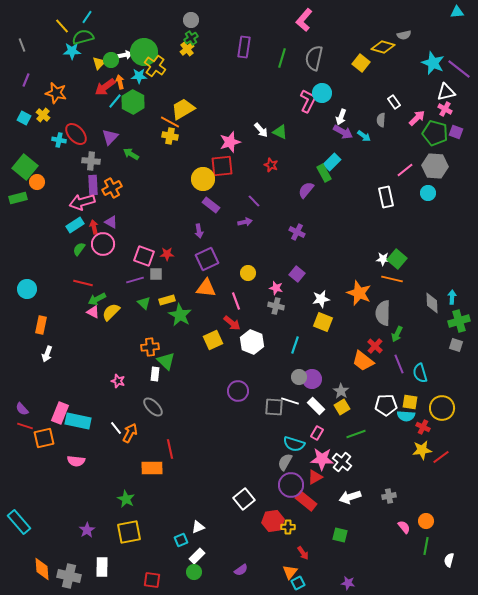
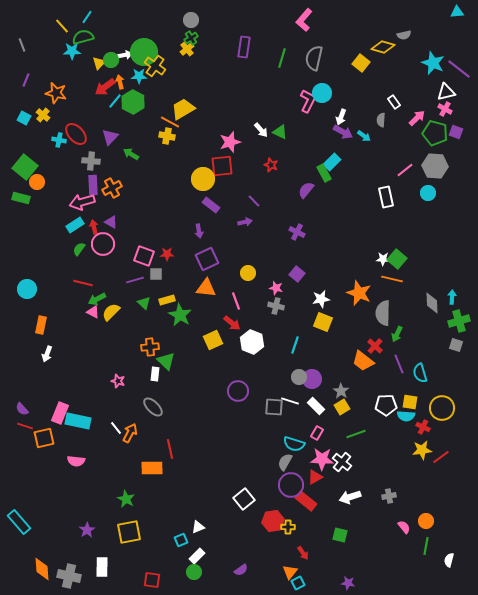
yellow cross at (170, 136): moved 3 px left
green rectangle at (18, 198): moved 3 px right; rotated 30 degrees clockwise
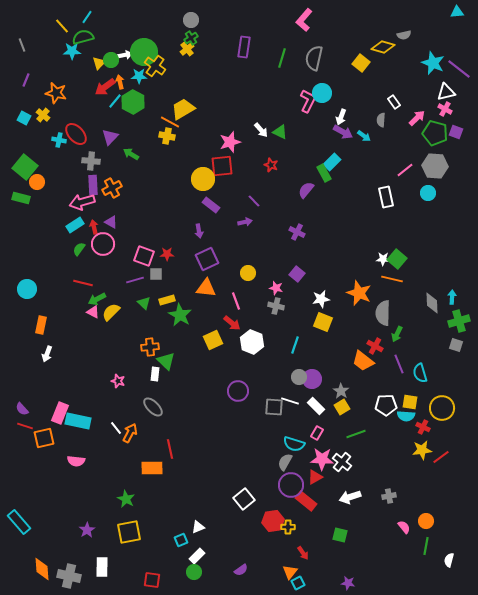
red cross at (375, 346): rotated 14 degrees counterclockwise
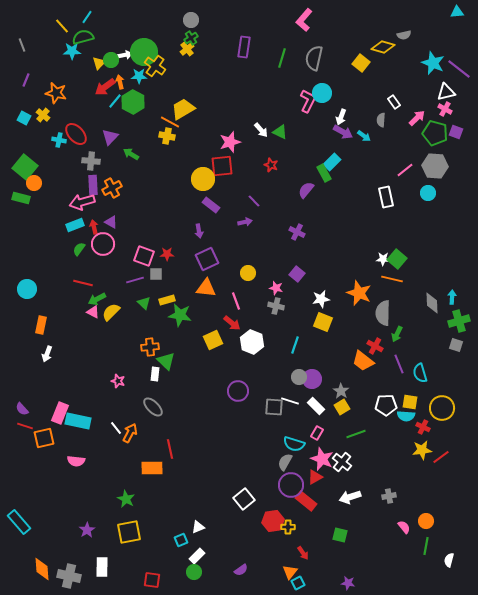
orange circle at (37, 182): moved 3 px left, 1 px down
cyan rectangle at (75, 225): rotated 12 degrees clockwise
green star at (180, 315): rotated 20 degrees counterclockwise
pink star at (322, 459): rotated 20 degrees clockwise
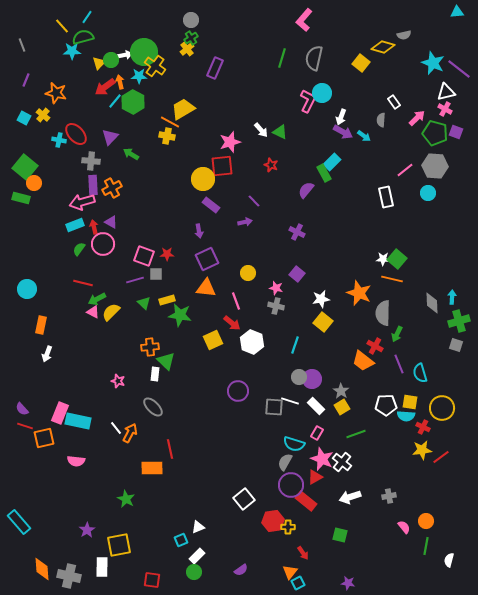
purple rectangle at (244, 47): moved 29 px left, 21 px down; rotated 15 degrees clockwise
yellow square at (323, 322): rotated 18 degrees clockwise
yellow square at (129, 532): moved 10 px left, 13 px down
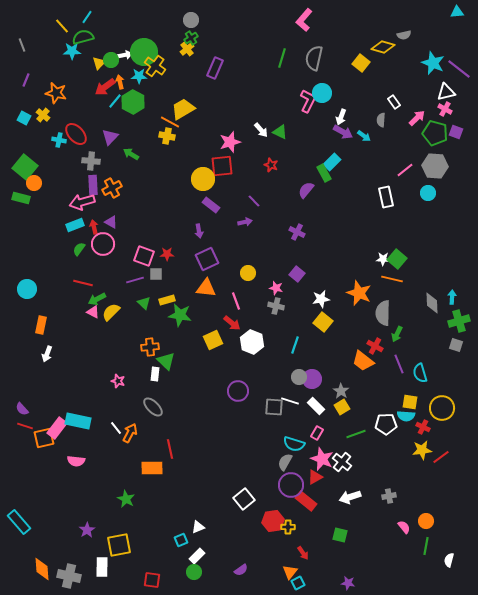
white pentagon at (386, 405): moved 19 px down
pink rectangle at (60, 413): moved 3 px left, 15 px down; rotated 15 degrees clockwise
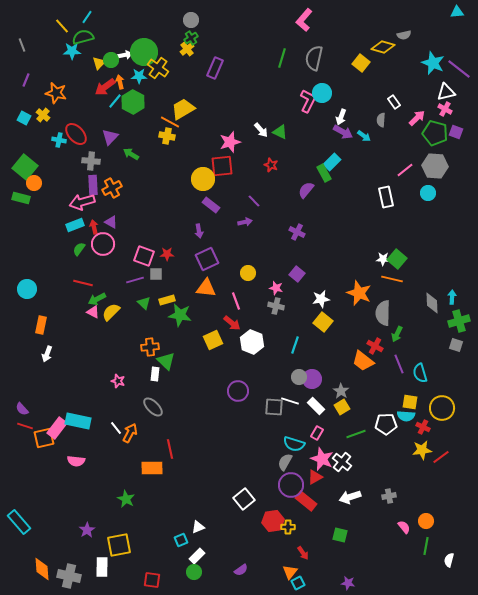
yellow cross at (155, 66): moved 3 px right, 2 px down
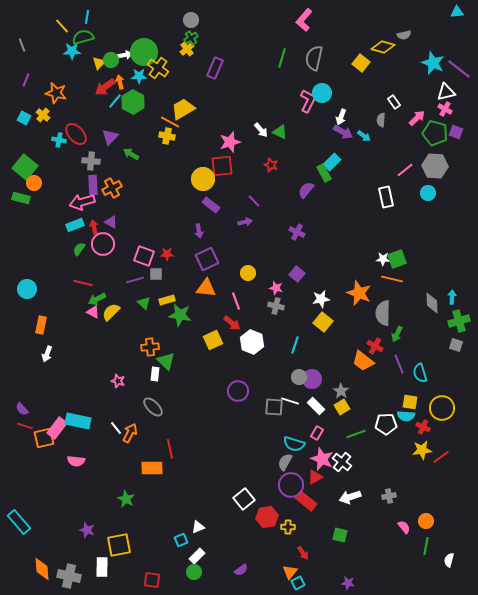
cyan line at (87, 17): rotated 24 degrees counterclockwise
green square at (397, 259): rotated 30 degrees clockwise
red hexagon at (273, 521): moved 6 px left, 4 px up
purple star at (87, 530): rotated 21 degrees counterclockwise
